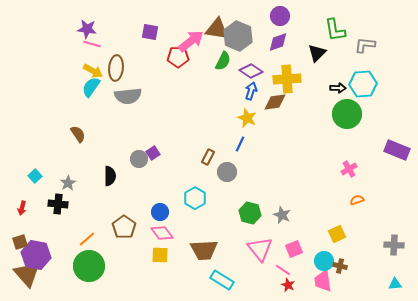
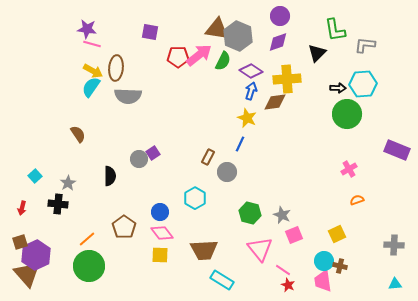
pink arrow at (191, 41): moved 8 px right, 14 px down
gray semicircle at (128, 96): rotated 8 degrees clockwise
pink square at (294, 249): moved 14 px up
purple hexagon at (36, 255): rotated 24 degrees clockwise
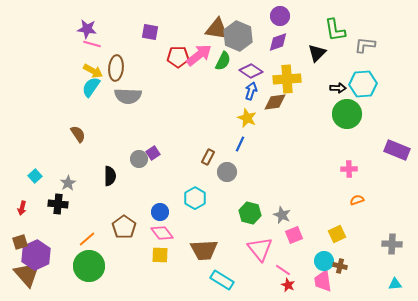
pink cross at (349, 169): rotated 28 degrees clockwise
gray cross at (394, 245): moved 2 px left, 1 px up
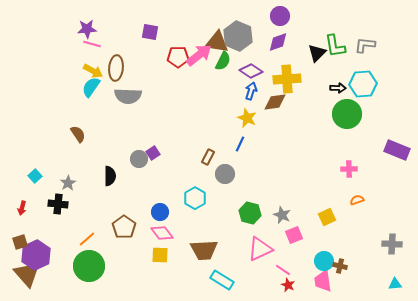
purple star at (87, 29): rotated 12 degrees counterclockwise
brown triangle at (217, 29): moved 13 px down
green L-shape at (335, 30): moved 16 px down
gray circle at (227, 172): moved 2 px left, 2 px down
yellow square at (337, 234): moved 10 px left, 17 px up
pink triangle at (260, 249): rotated 44 degrees clockwise
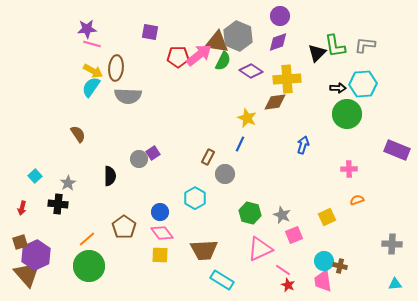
blue arrow at (251, 91): moved 52 px right, 54 px down
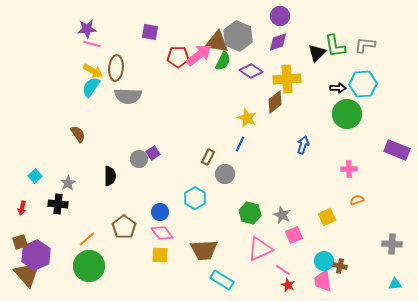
brown diamond at (275, 102): rotated 30 degrees counterclockwise
